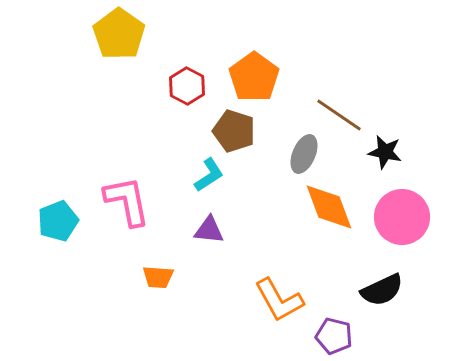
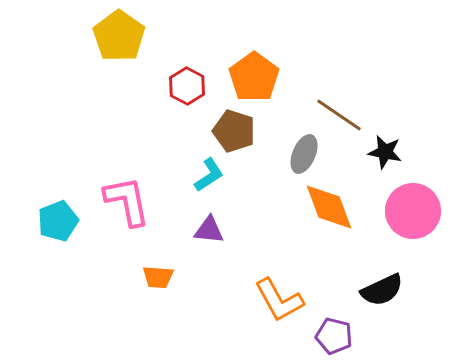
yellow pentagon: moved 2 px down
pink circle: moved 11 px right, 6 px up
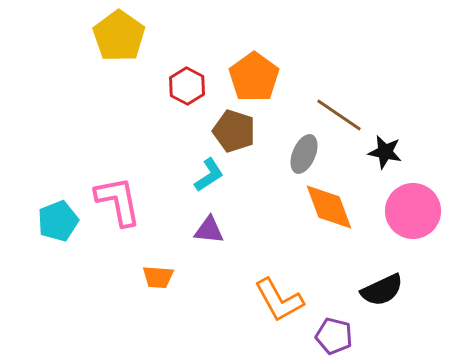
pink L-shape: moved 9 px left
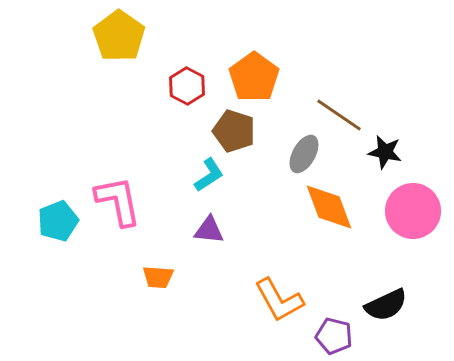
gray ellipse: rotated 6 degrees clockwise
black semicircle: moved 4 px right, 15 px down
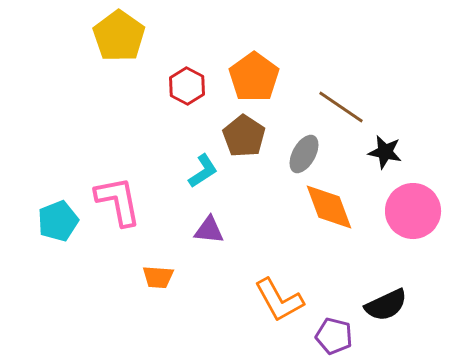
brown line: moved 2 px right, 8 px up
brown pentagon: moved 10 px right, 5 px down; rotated 15 degrees clockwise
cyan L-shape: moved 6 px left, 4 px up
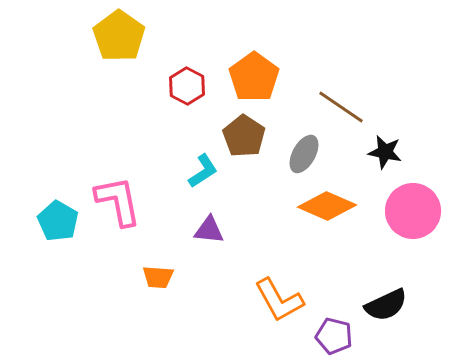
orange diamond: moved 2 px left, 1 px up; rotated 46 degrees counterclockwise
cyan pentagon: rotated 21 degrees counterclockwise
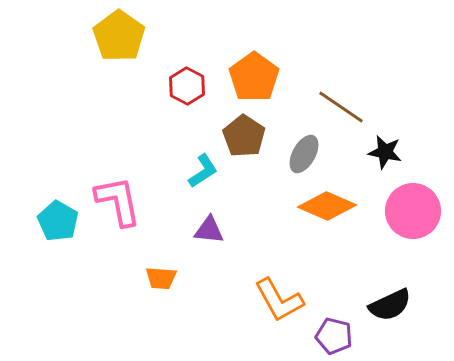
orange trapezoid: moved 3 px right, 1 px down
black semicircle: moved 4 px right
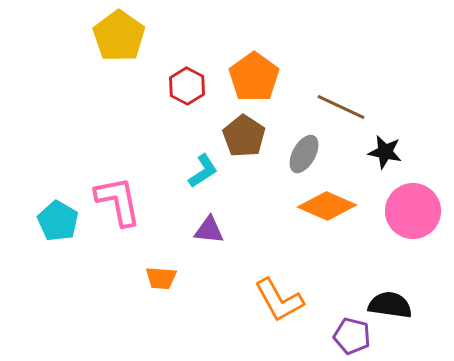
brown line: rotated 9 degrees counterclockwise
black semicircle: rotated 147 degrees counterclockwise
purple pentagon: moved 18 px right
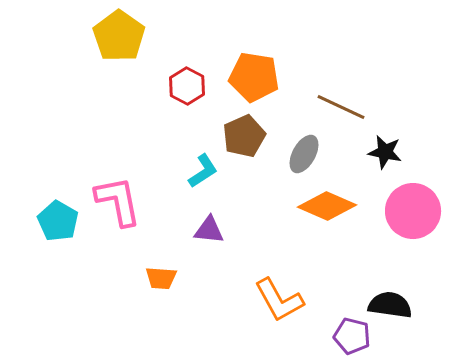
orange pentagon: rotated 27 degrees counterclockwise
brown pentagon: rotated 15 degrees clockwise
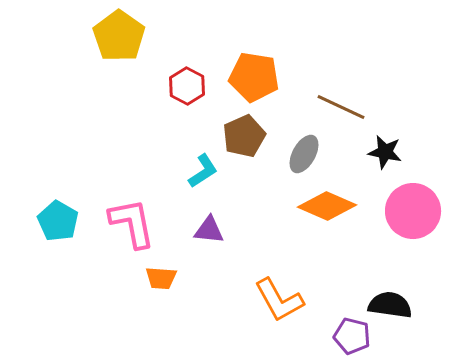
pink L-shape: moved 14 px right, 22 px down
